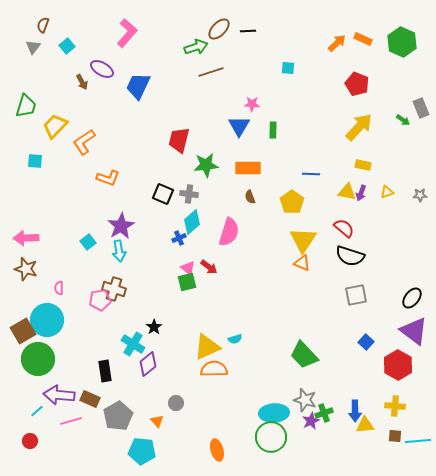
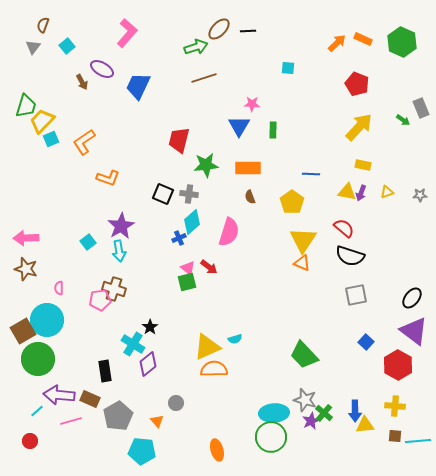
brown line at (211, 72): moved 7 px left, 6 px down
yellow trapezoid at (55, 126): moved 13 px left, 5 px up
cyan square at (35, 161): moved 16 px right, 22 px up; rotated 28 degrees counterclockwise
black star at (154, 327): moved 4 px left
green cross at (324, 413): rotated 30 degrees counterclockwise
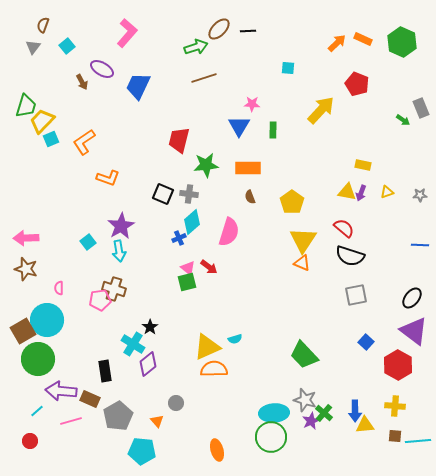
yellow arrow at (359, 127): moved 38 px left, 17 px up
blue line at (311, 174): moved 109 px right, 71 px down
purple arrow at (59, 395): moved 2 px right, 4 px up
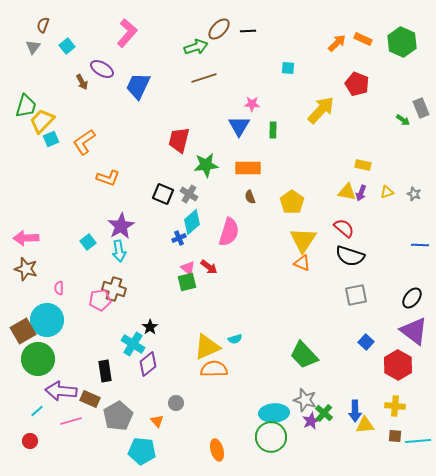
gray cross at (189, 194): rotated 24 degrees clockwise
gray star at (420, 195): moved 6 px left, 1 px up; rotated 24 degrees clockwise
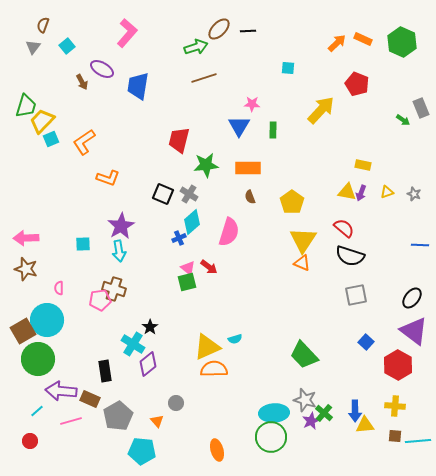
blue trapezoid at (138, 86): rotated 16 degrees counterclockwise
cyan square at (88, 242): moved 5 px left, 2 px down; rotated 35 degrees clockwise
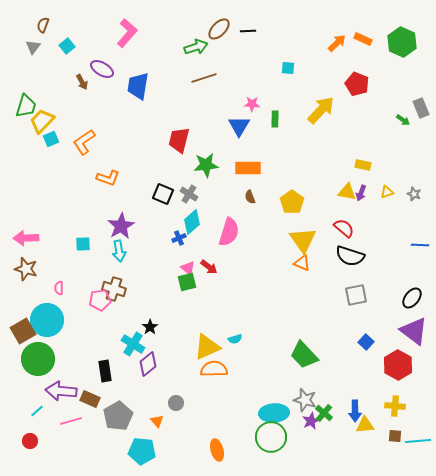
green rectangle at (273, 130): moved 2 px right, 11 px up
yellow triangle at (303, 240): rotated 8 degrees counterclockwise
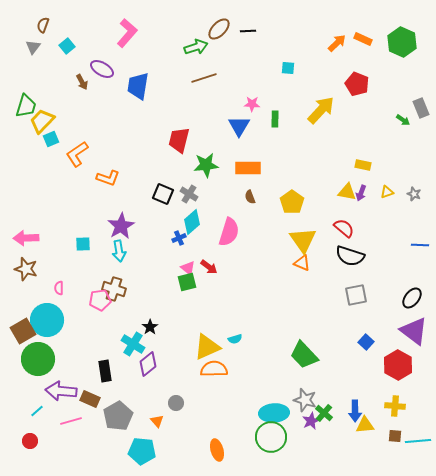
orange L-shape at (84, 142): moved 7 px left, 12 px down
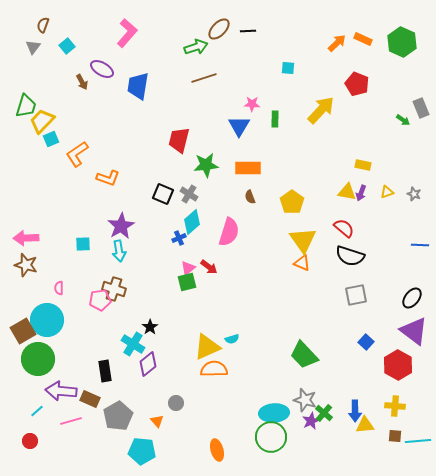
pink triangle at (188, 268): rotated 42 degrees clockwise
brown star at (26, 269): moved 4 px up
cyan semicircle at (235, 339): moved 3 px left
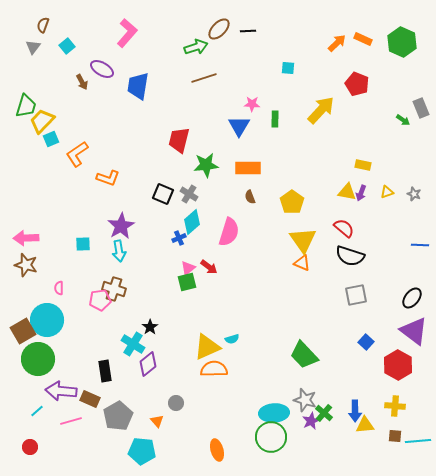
red circle at (30, 441): moved 6 px down
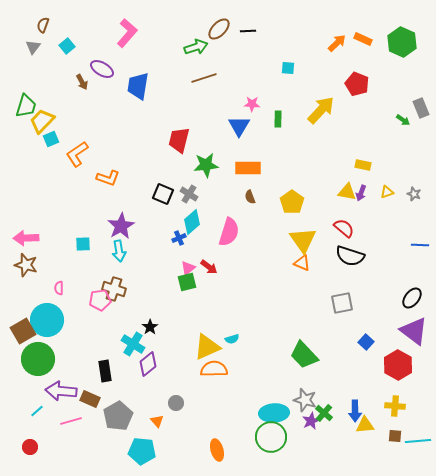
green rectangle at (275, 119): moved 3 px right
gray square at (356, 295): moved 14 px left, 8 px down
